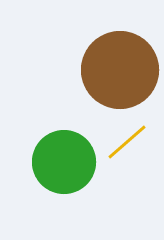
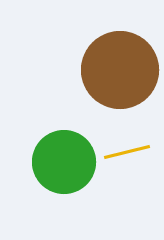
yellow line: moved 10 px down; rotated 27 degrees clockwise
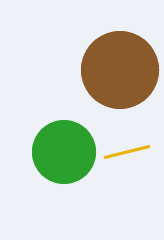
green circle: moved 10 px up
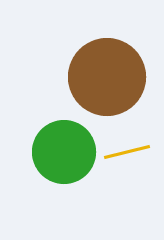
brown circle: moved 13 px left, 7 px down
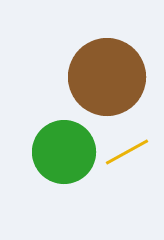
yellow line: rotated 15 degrees counterclockwise
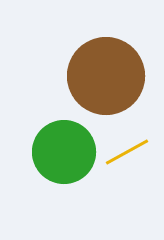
brown circle: moved 1 px left, 1 px up
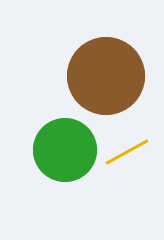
green circle: moved 1 px right, 2 px up
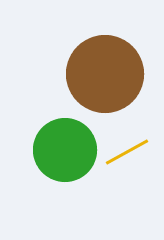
brown circle: moved 1 px left, 2 px up
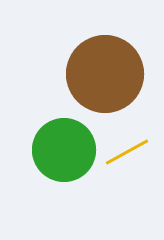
green circle: moved 1 px left
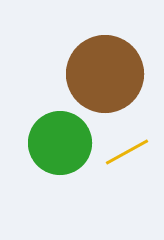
green circle: moved 4 px left, 7 px up
